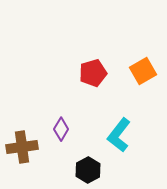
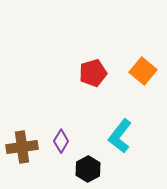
orange square: rotated 20 degrees counterclockwise
purple diamond: moved 12 px down
cyan L-shape: moved 1 px right, 1 px down
black hexagon: moved 1 px up
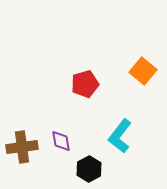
red pentagon: moved 8 px left, 11 px down
purple diamond: rotated 40 degrees counterclockwise
black hexagon: moved 1 px right
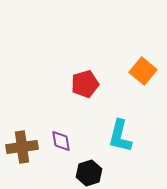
cyan L-shape: rotated 24 degrees counterclockwise
black hexagon: moved 4 px down; rotated 10 degrees clockwise
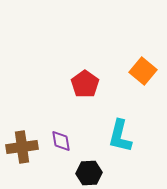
red pentagon: rotated 20 degrees counterclockwise
black hexagon: rotated 15 degrees clockwise
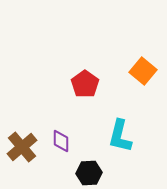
purple diamond: rotated 10 degrees clockwise
brown cross: rotated 32 degrees counterclockwise
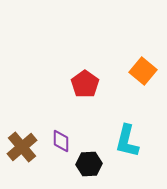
cyan L-shape: moved 7 px right, 5 px down
black hexagon: moved 9 px up
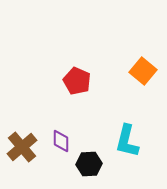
red pentagon: moved 8 px left, 3 px up; rotated 12 degrees counterclockwise
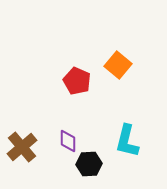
orange square: moved 25 px left, 6 px up
purple diamond: moved 7 px right
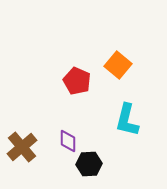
cyan L-shape: moved 21 px up
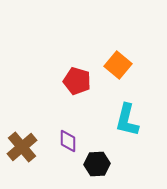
red pentagon: rotated 8 degrees counterclockwise
black hexagon: moved 8 px right
